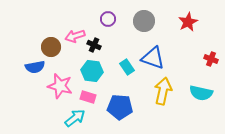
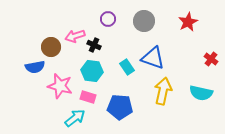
red cross: rotated 16 degrees clockwise
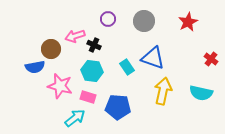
brown circle: moved 2 px down
blue pentagon: moved 2 px left
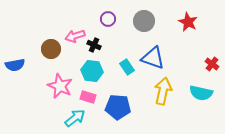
red star: rotated 18 degrees counterclockwise
red cross: moved 1 px right, 5 px down
blue semicircle: moved 20 px left, 2 px up
pink star: rotated 10 degrees clockwise
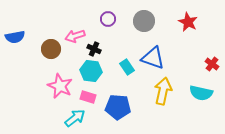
black cross: moved 4 px down
blue semicircle: moved 28 px up
cyan hexagon: moved 1 px left
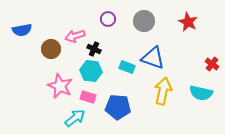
blue semicircle: moved 7 px right, 7 px up
cyan rectangle: rotated 35 degrees counterclockwise
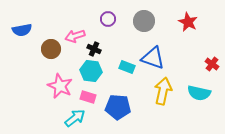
cyan semicircle: moved 2 px left
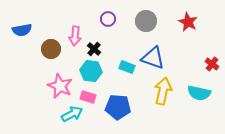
gray circle: moved 2 px right
pink arrow: rotated 66 degrees counterclockwise
black cross: rotated 16 degrees clockwise
cyan arrow: moved 3 px left, 4 px up; rotated 10 degrees clockwise
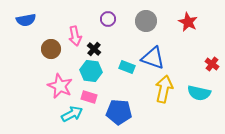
blue semicircle: moved 4 px right, 10 px up
pink arrow: rotated 18 degrees counterclockwise
yellow arrow: moved 1 px right, 2 px up
pink rectangle: moved 1 px right
blue pentagon: moved 1 px right, 5 px down
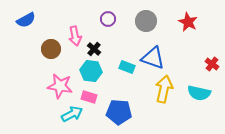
blue semicircle: rotated 18 degrees counterclockwise
pink star: rotated 15 degrees counterclockwise
